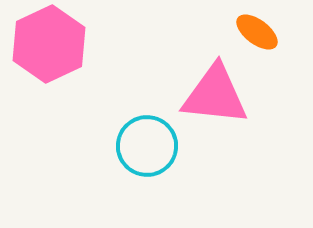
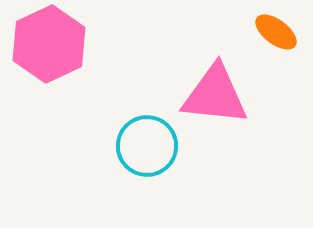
orange ellipse: moved 19 px right
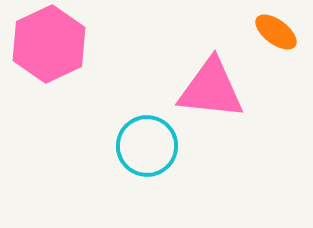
pink triangle: moved 4 px left, 6 px up
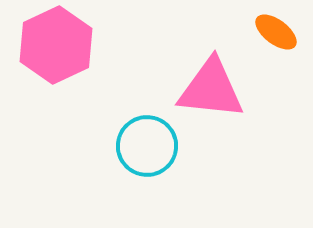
pink hexagon: moved 7 px right, 1 px down
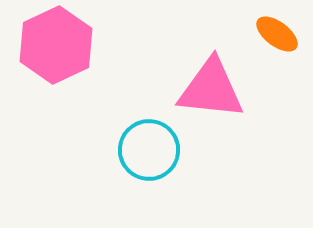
orange ellipse: moved 1 px right, 2 px down
cyan circle: moved 2 px right, 4 px down
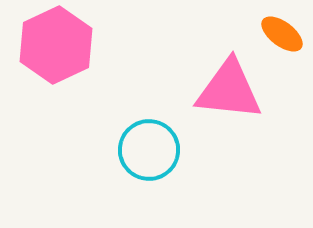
orange ellipse: moved 5 px right
pink triangle: moved 18 px right, 1 px down
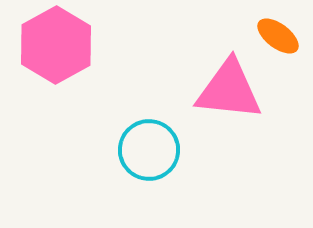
orange ellipse: moved 4 px left, 2 px down
pink hexagon: rotated 4 degrees counterclockwise
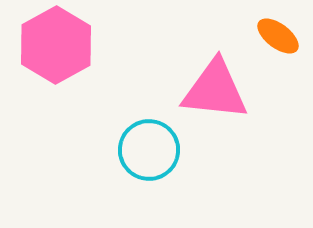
pink triangle: moved 14 px left
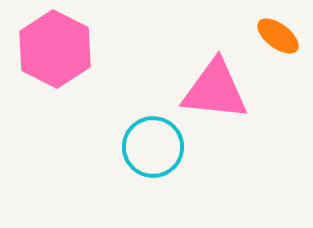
pink hexagon: moved 1 px left, 4 px down; rotated 4 degrees counterclockwise
cyan circle: moved 4 px right, 3 px up
